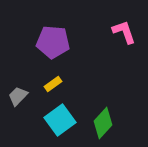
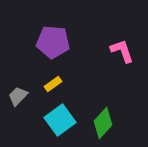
pink L-shape: moved 2 px left, 19 px down
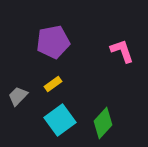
purple pentagon: rotated 16 degrees counterclockwise
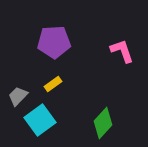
purple pentagon: moved 1 px right; rotated 8 degrees clockwise
cyan square: moved 20 px left
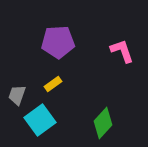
purple pentagon: moved 4 px right
gray trapezoid: moved 1 px left, 1 px up; rotated 25 degrees counterclockwise
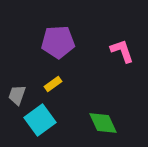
green diamond: rotated 68 degrees counterclockwise
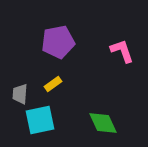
purple pentagon: rotated 8 degrees counterclockwise
gray trapezoid: moved 3 px right, 1 px up; rotated 15 degrees counterclockwise
cyan square: rotated 24 degrees clockwise
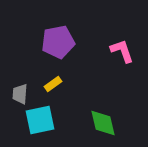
green diamond: rotated 12 degrees clockwise
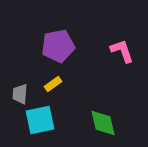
purple pentagon: moved 4 px down
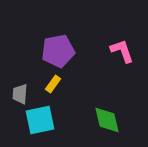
purple pentagon: moved 5 px down
yellow rectangle: rotated 18 degrees counterclockwise
green diamond: moved 4 px right, 3 px up
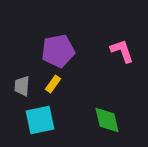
gray trapezoid: moved 2 px right, 8 px up
